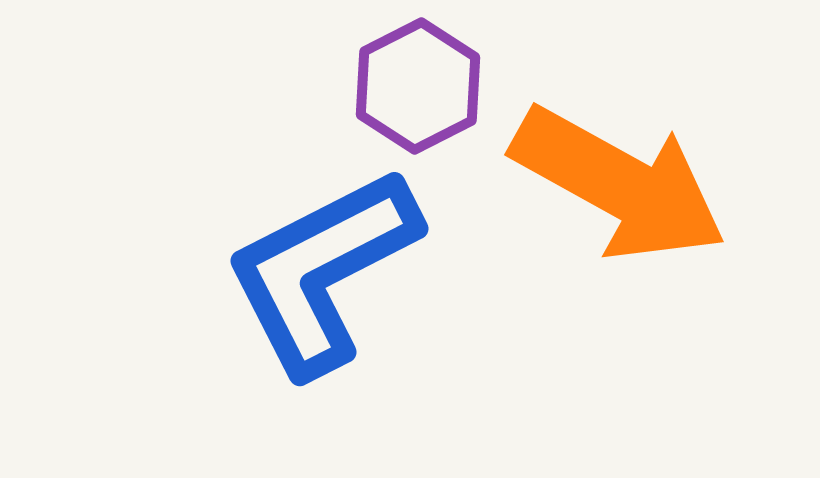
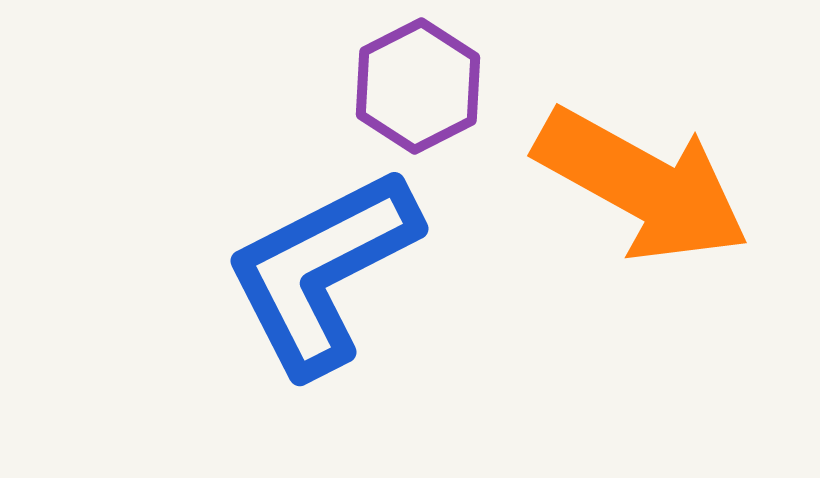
orange arrow: moved 23 px right, 1 px down
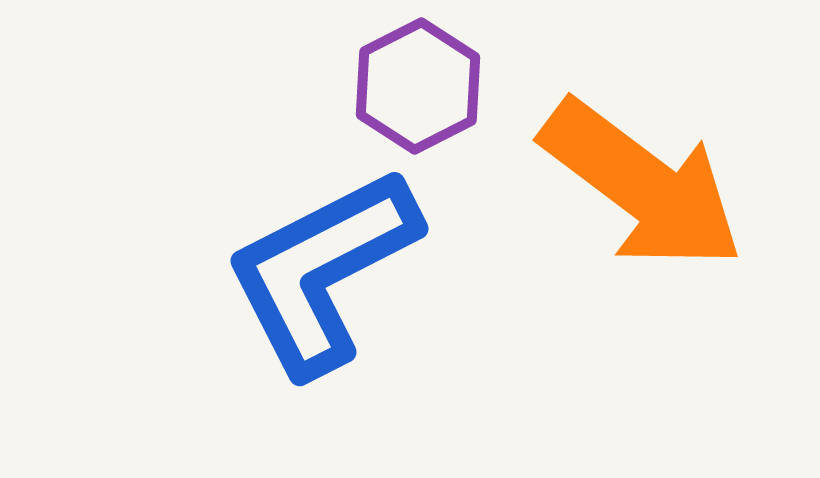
orange arrow: rotated 8 degrees clockwise
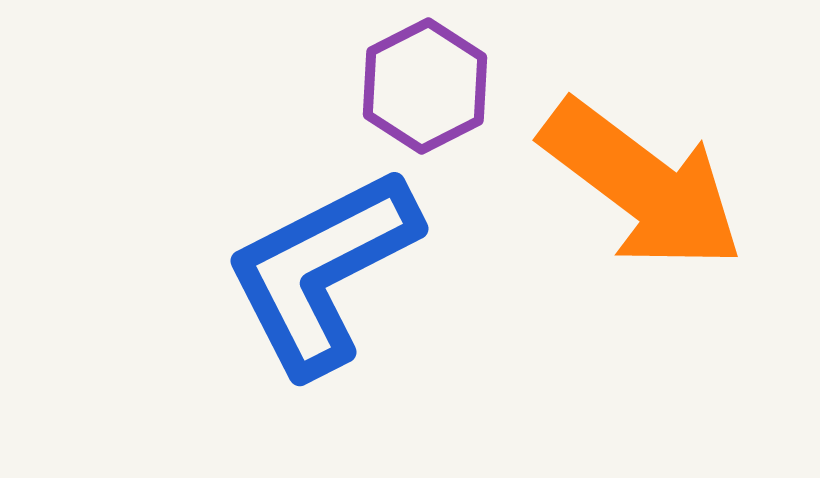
purple hexagon: moved 7 px right
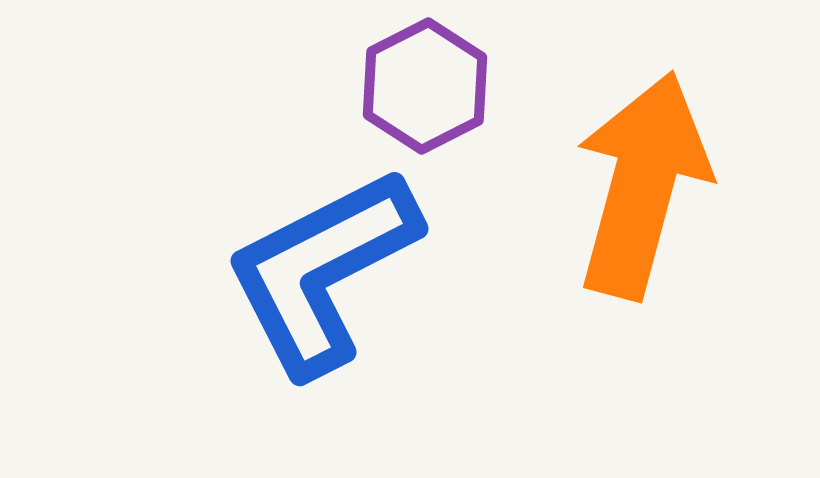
orange arrow: rotated 112 degrees counterclockwise
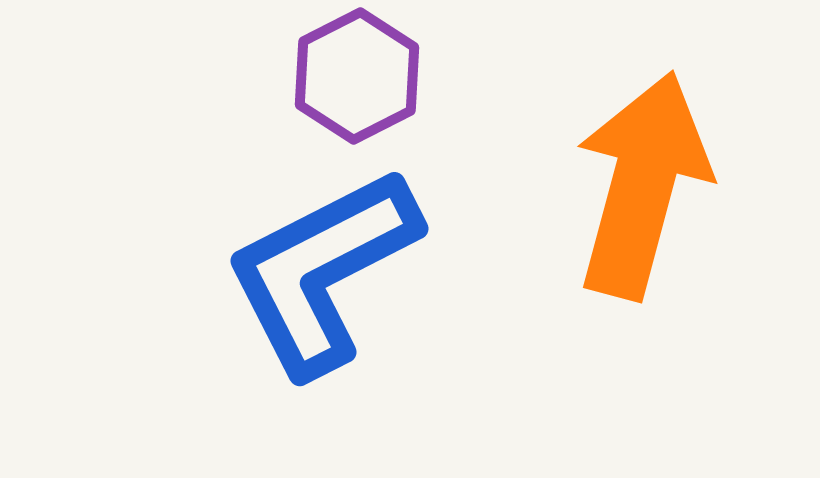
purple hexagon: moved 68 px left, 10 px up
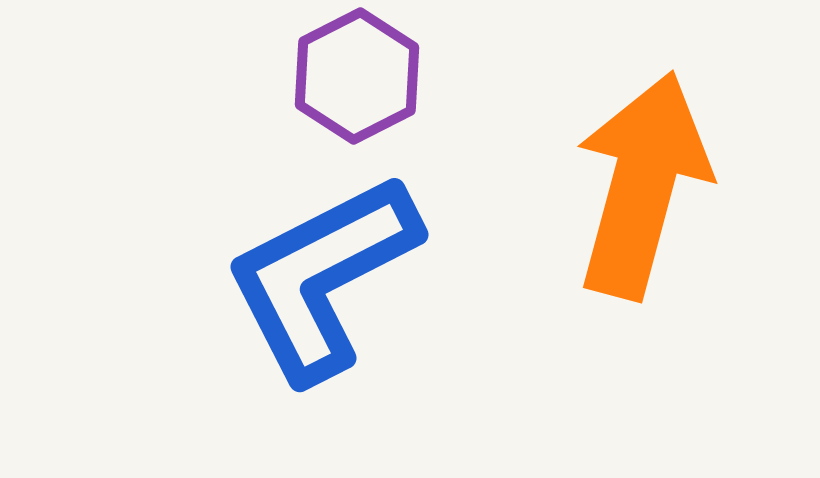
blue L-shape: moved 6 px down
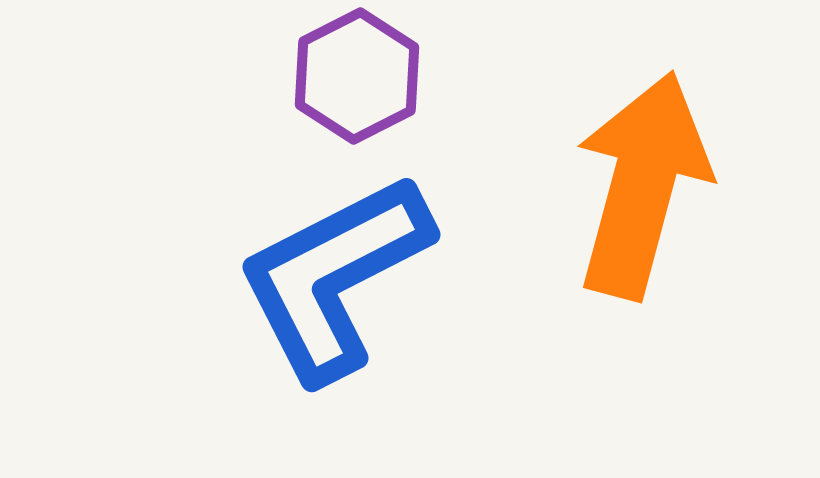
blue L-shape: moved 12 px right
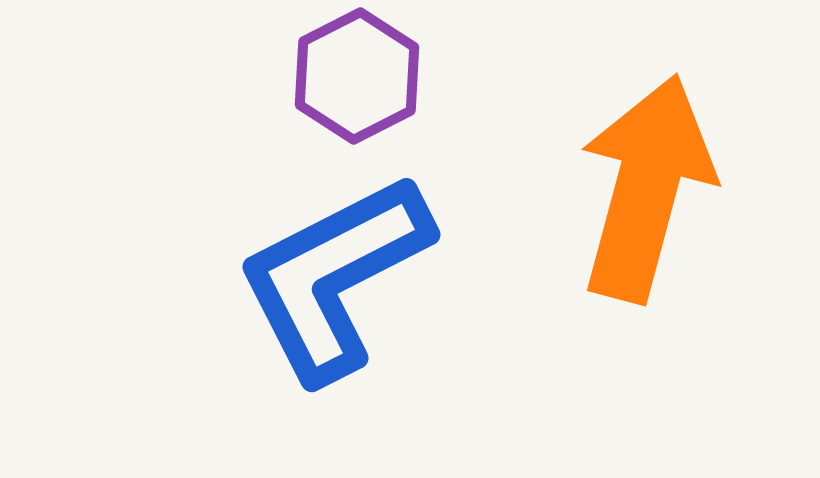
orange arrow: moved 4 px right, 3 px down
